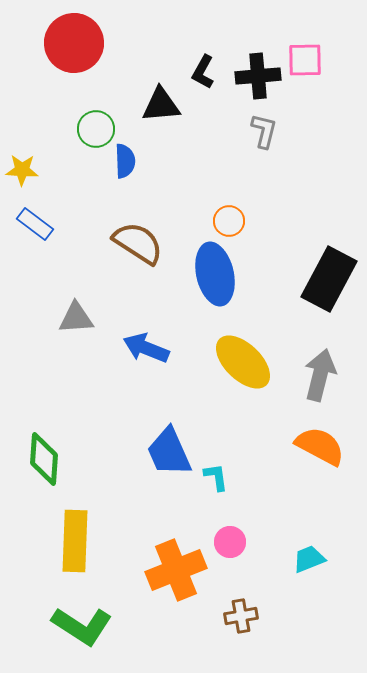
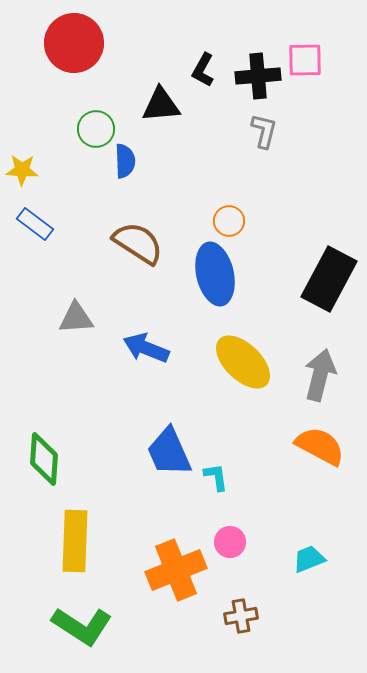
black L-shape: moved 2 px up
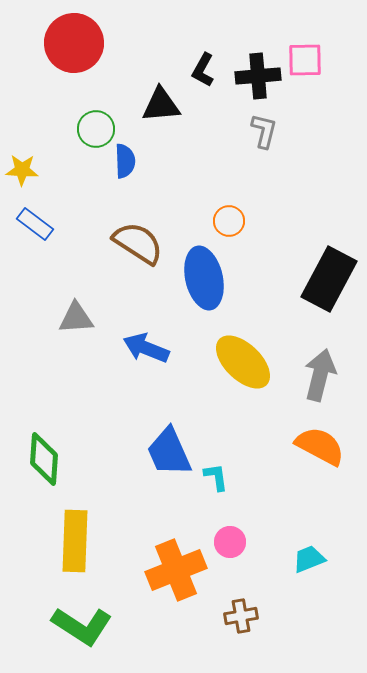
blue ellipse: moved 11 px left, 4 px down
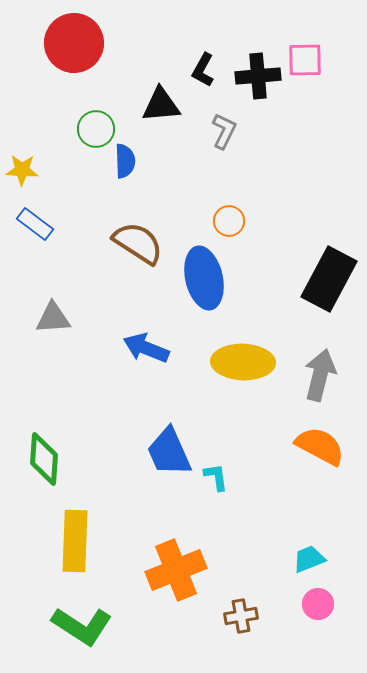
gray L-shape: moved 40 px left; rotated 12 degrees clockwise
gray triangle: moved 23 px left
yellow ellipse: rotated 42 degrees counterclockwise
pink circle: moved 88 px right, 62 px down
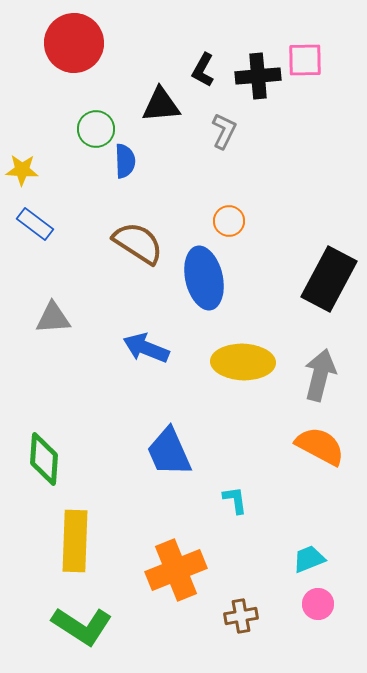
cyan L-shape: moved 19 px right, 23 px down
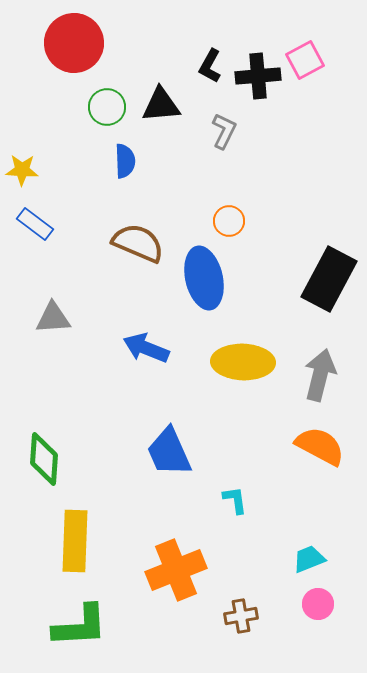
pink square: rotated 27 degrees counterclockwise
black L-shape: moved 7 px right, 4 px up
green circle: moved 11 px right, 22 px up
brown semicircle: rotated 10 degrees counterclockwise
green L-shape: moved 2 px left; rotated 36 degrees counterclockwise
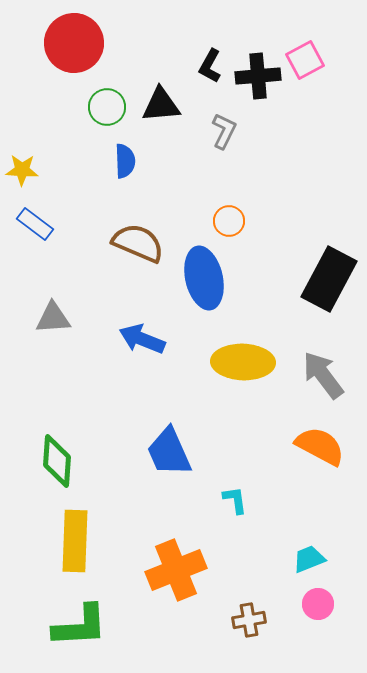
blue arrow: moved 4 px left, 9 px up
gray arrow: moved 3 px right; rotated 51 degrees counterclockwise
green diamond: moved 13 px right, 2 px down
brown cross: moved 8 px right, 4 px down
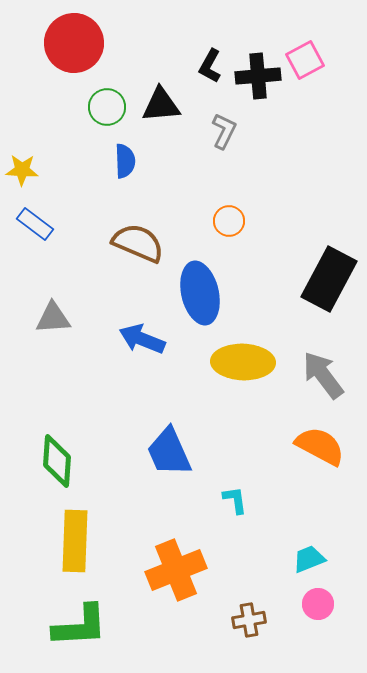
blue ellipse: moved 4 px left, 15 px down
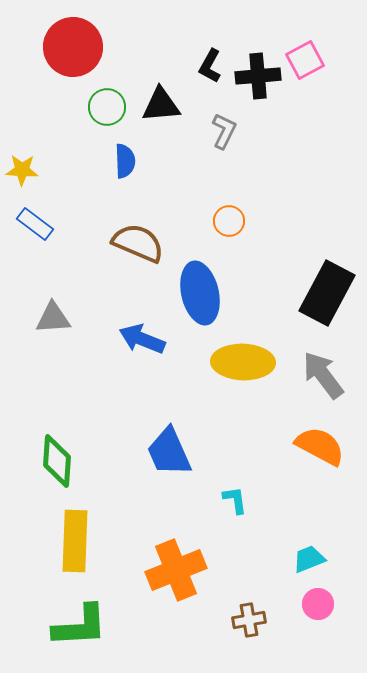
red circle: moved 1 px left, 4 px down
black rectangle: moved 2 px left, 14 px down
